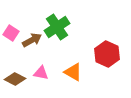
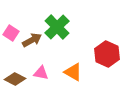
green cross: rotated 10 degrees counterclockwise
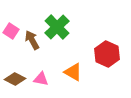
pink square: moved 2 px up
brown arrow: rotated 90 degrees counterclockwise
pink triangle: moved 6 px down
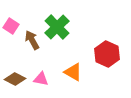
pink square: moved 5 px up
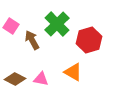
green cross: moved 3 px up
red hexagon: moved 18 px left, 14 px up; rotated 20 degrees clockwise
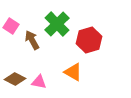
pink triangle: moved 2 px left, 3 px down
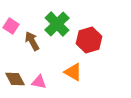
brown arrow: moved 1 px down
brown diamond: rotated 35 degrees clockwise
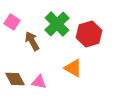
pink square: moved 1 px right, 4 px up
red hexagon: moved 6 px up
orange triangle: moved 4 px up
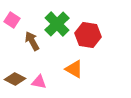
pink square: moved 2 px up
red hexagon: moved 1 px left, 1 px down; rotated 25 degrees clockwise
orange triangle: moved 1 px right, 1 px down
brown diamond: rotated 35 degrees counterclockwise
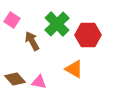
red hexagon: rotated 10 degrees counterclockwise
brown diamond: rotated 20 degrees clockwise
